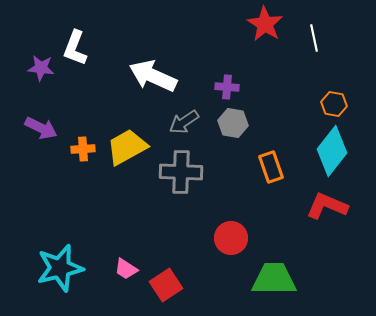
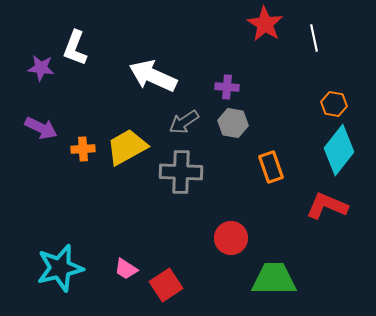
cyan diamond: moved 7 px right, 1 px up
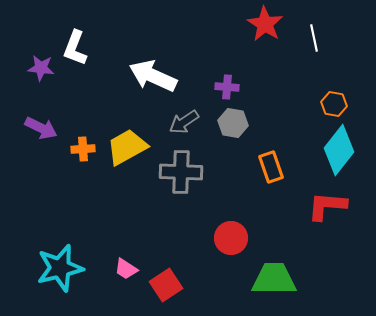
red L-shape: rotated 18 degrees counterclockwise
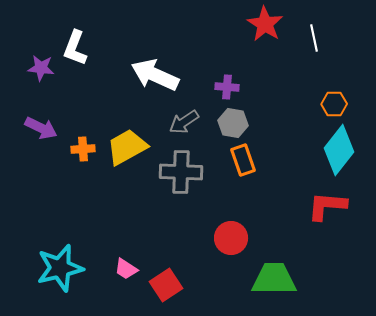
white arrow: moved 2 px right, 1 px up
orange hexagon: rotated 10 degrees counterclockwise
orange rectangle: moved 28 px left, 7 px up
